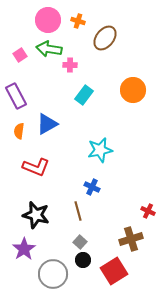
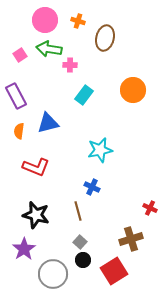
pink circle: moved 3 px left
brown ellipse: rotated 25 degrees counterclockwise
blue triangle: moved 1 px right, 1 px up; rotated 15 degrees clockwise
red cross: moved 2 px right, 3 px up
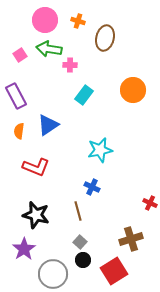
blue triangle: moved 2 px down; rotated 20 degrees counterclockwise
red cross: moved 5 px up
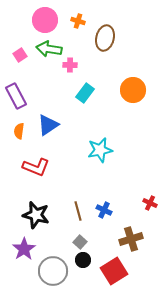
cyan rectangle: moved 1 px right, 2 px up
blue cross: moved 12 px right, 23 px down
gray circle: moved 3 px up
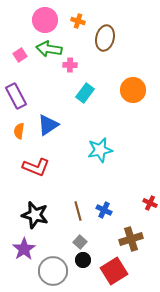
black star: moved 1 px left
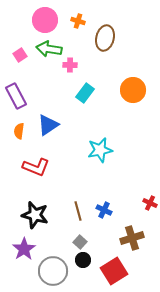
brown cross: moved 1 px right, 1 px up
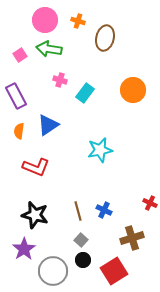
pink cross: moved 10 px left, 15 px down; rotated 16 degrees clockwise
gray square: moved 1 px right, 2 px up
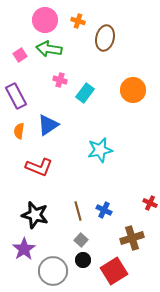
red L-shape: moved 3 px right
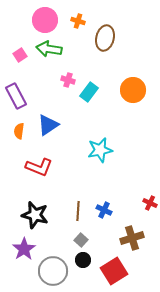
pink cross: moved 8 px right
cyan rectangle: moved 4 px right, 1 px up
brown line: rotated 18 degrees clockwise
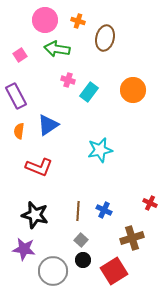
green arrow: moved 8 px right
purple star: rotated 30 degrees counterclockwise
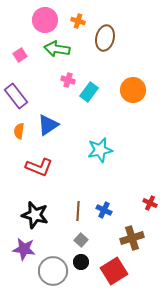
purple rectangle: rotated 10 degrees counterclockwise
black circle: moved 2 px left, 2 px down
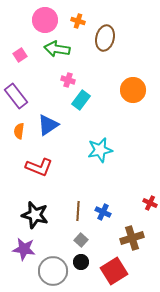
cyan rectangle: moved 8 px left, 8 px down
blue cross: moved 1 px left, 2 px down
